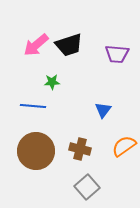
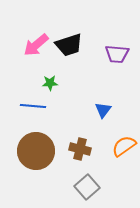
green star: moved 2 px left, 1 px down
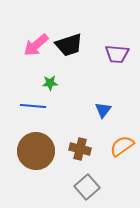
orange semicircle: moved 2 px left
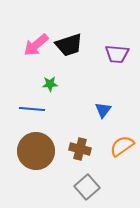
green star: moved 1 px down
blue line: moved 1 px left, 3 px down
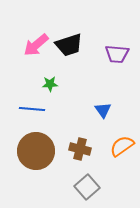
blue triangle: rotated 12 degrees counterclockwise
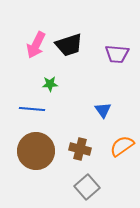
pink arrow: rotated 24 degrees counterclockwise
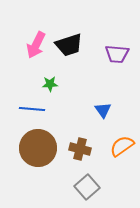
brown circle: moved 2 px right, 3 px up
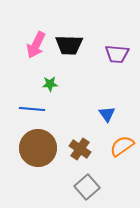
black trapezoid: rotated 20 degrees clockwise
blue triangle: moved 4 px right, 4 px down
brown cross: rotated 20 degrees clockwise
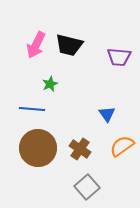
black trapezoid: rotated 12 degrees clockwise
purple trapezoid: moved 2 px right, 3 px down
green star: rotated 21 degrees counterclockwise
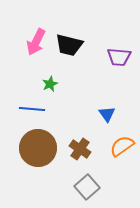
pink arrow: moved 3 px up
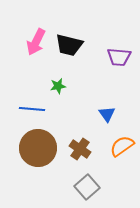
green star: moved 8 px right, 2 px down; rotated 14 degrees clockwise
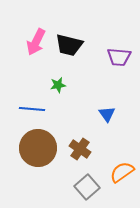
green star: moved 1 px up
orange semicircle: moved 26 px down
